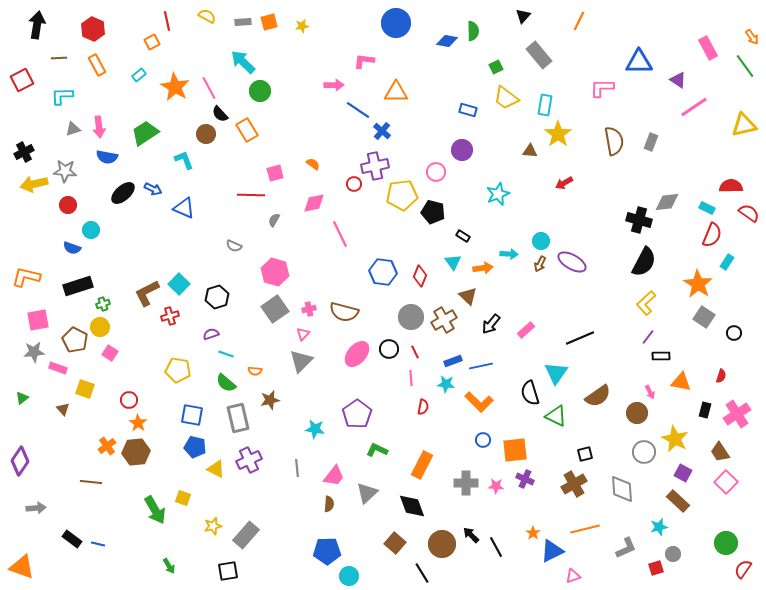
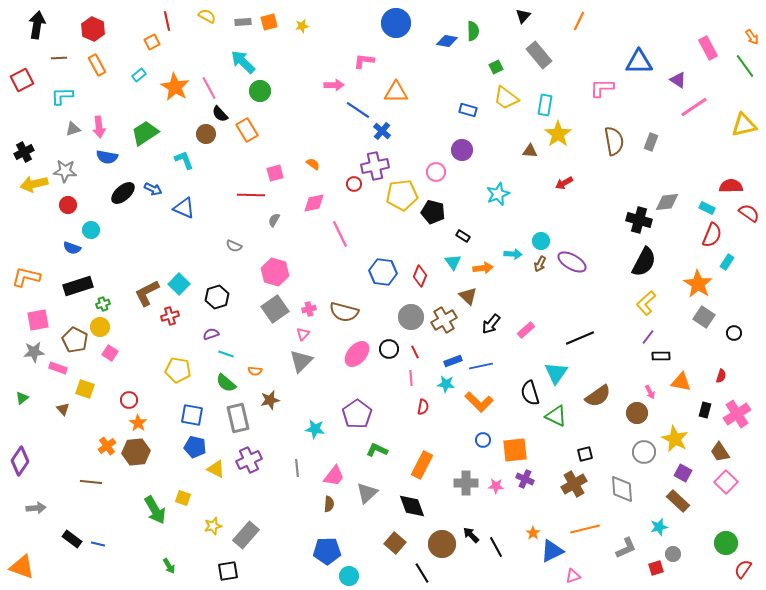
cyan arrow at (509, 254): moved 4 px right
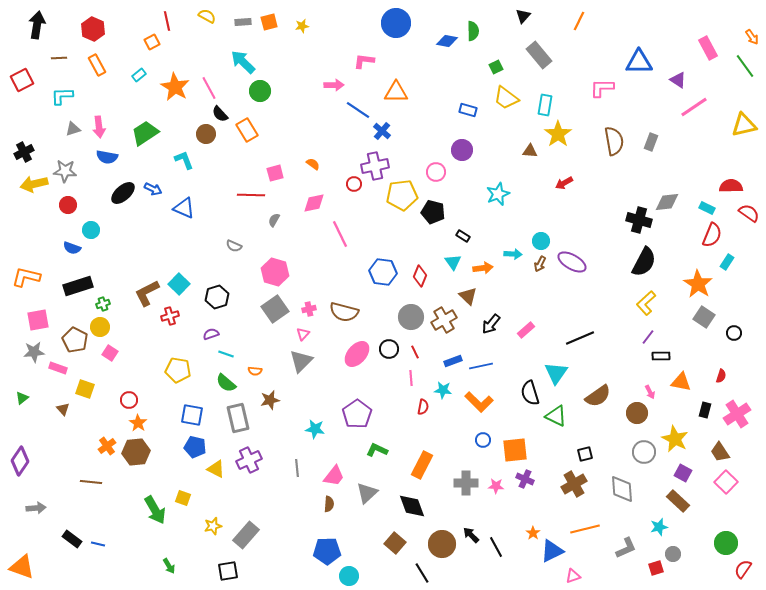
cyan star at (446, 384): moved 3 px left, 6 px down
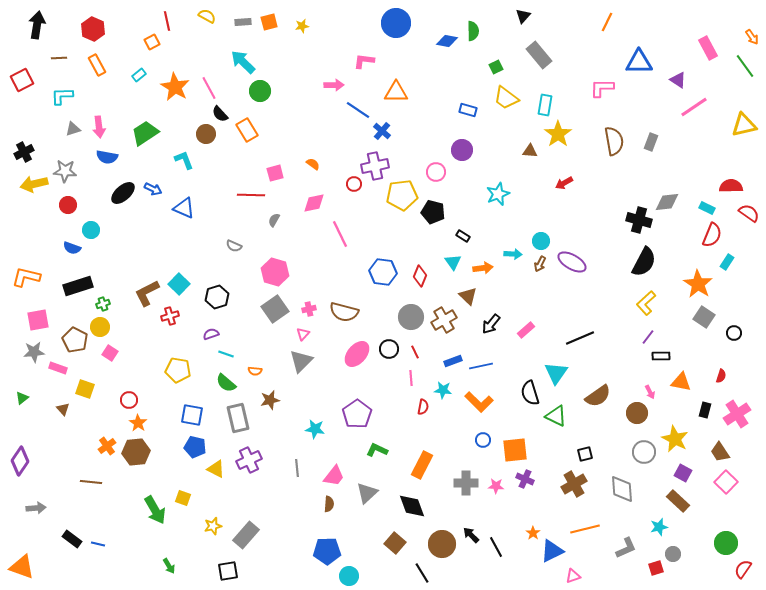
orange line at (579, 21): moved 28 px right, 1 px down
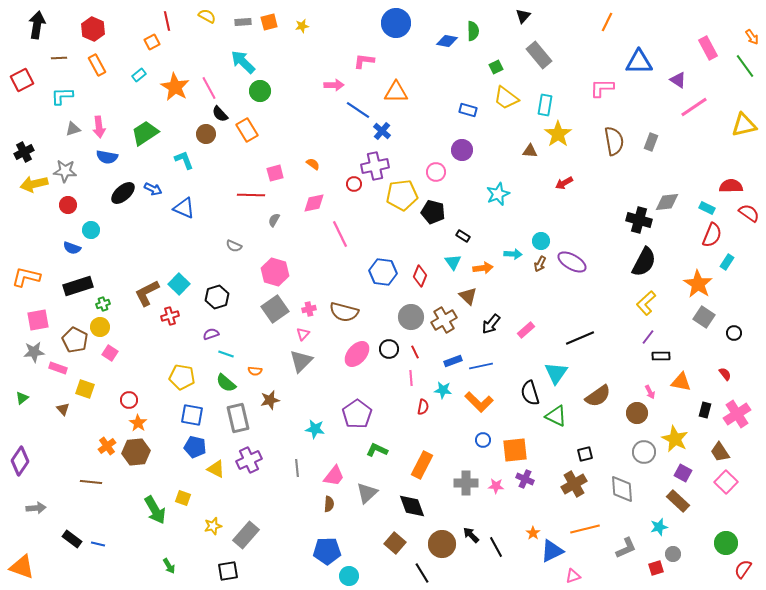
yellow pentagon at (178, 370): moved 4 px right, 7 px down
red semicircle at (721, 376): moved 4 px right, 2 px up; rotated 56 degrees counterclockwise
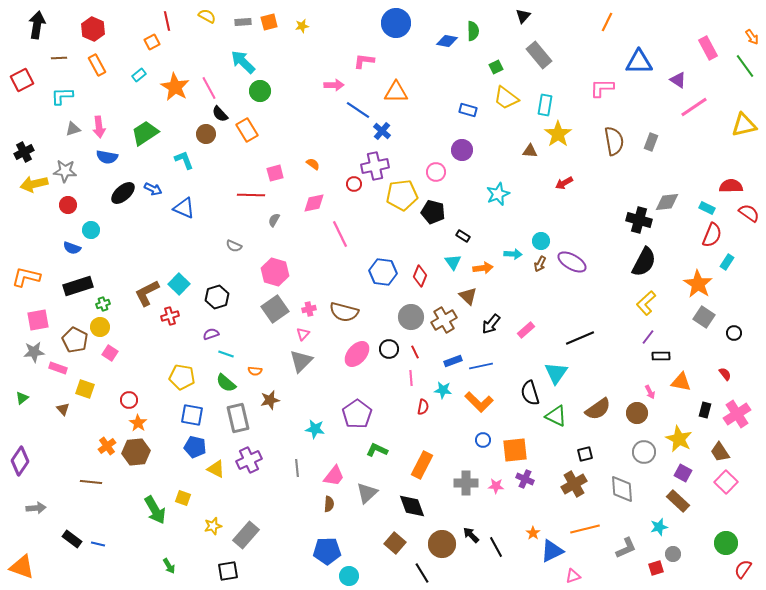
brown semicircle at (598, 396): moved 13 px down
yellow star at (675, 439): moved 4 px right
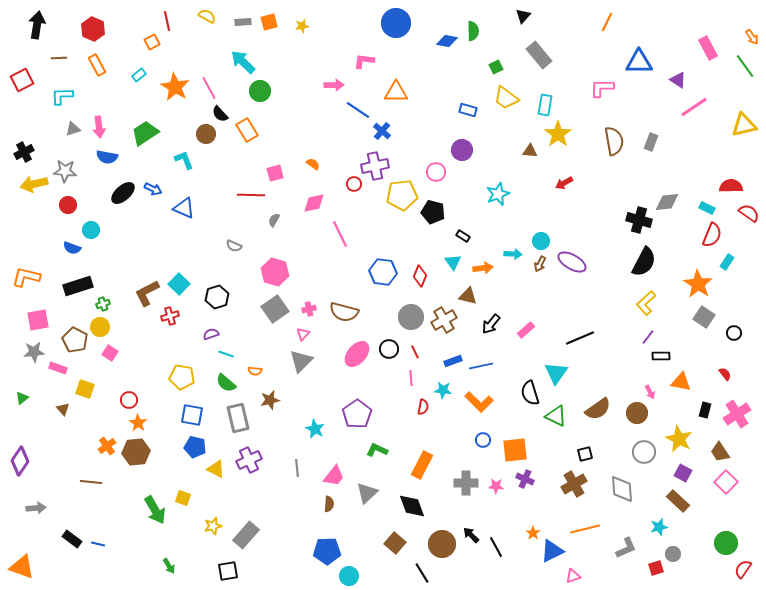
brown triangle at (468, 296): rotated 30 degrees counterclockwise
cyan star at (315, 429): rotated 18 degrees clockwise
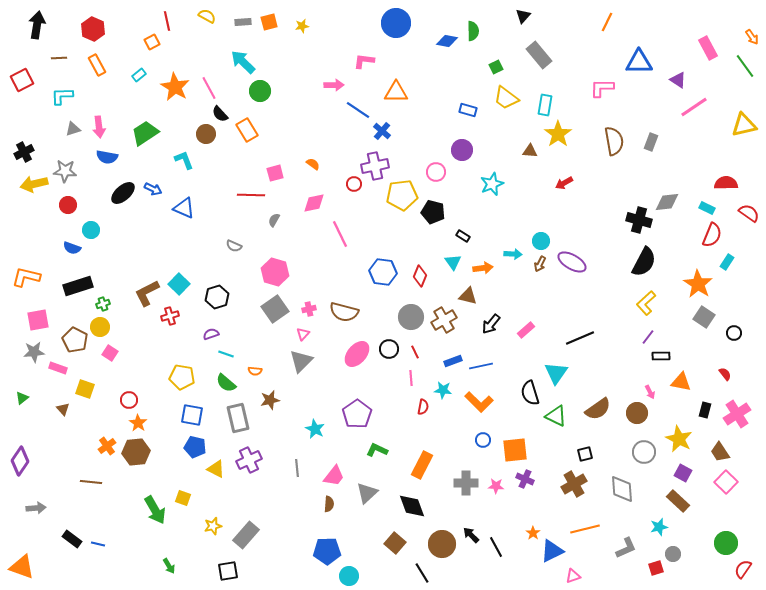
red semicircle at (731, 186): moved 5 px left, 3 px up
cyan star at (498, 194): moved 6 px left, 10 px up
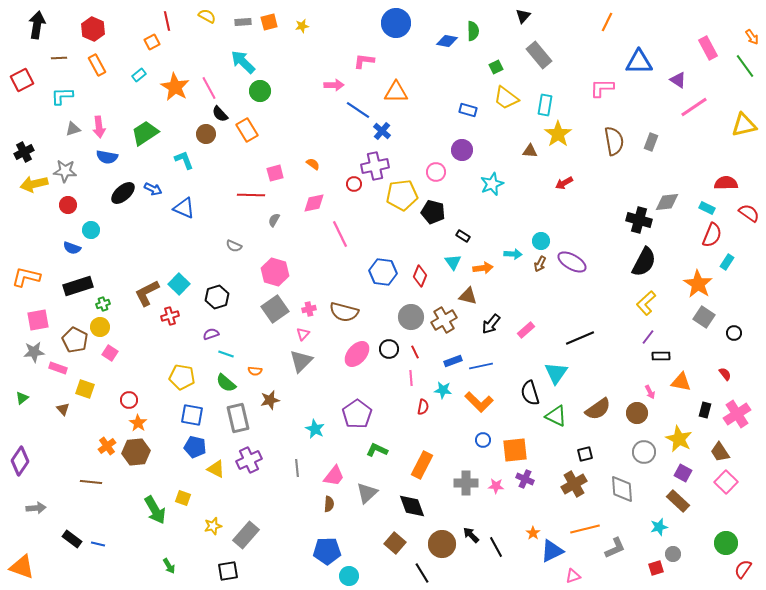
gray L-shape at (626, 548): moved 11 px left
